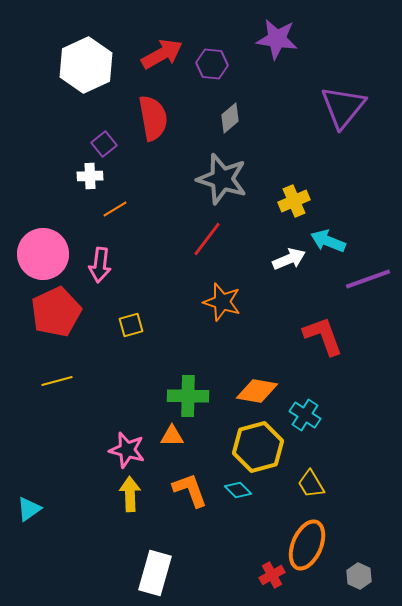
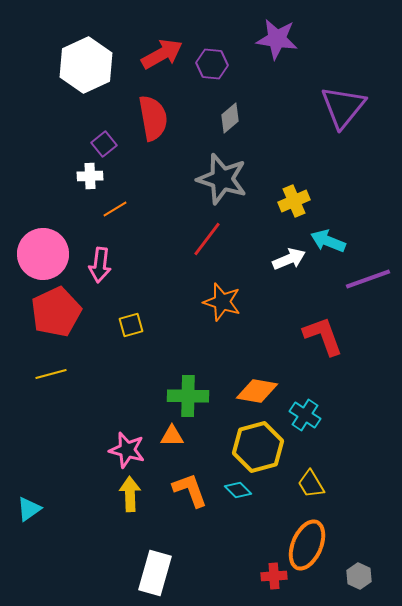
yellow line: moved 6 px left, 7 px up
red cross: moved 2 px right, 1 px down; rotated 25 degrees clockwise
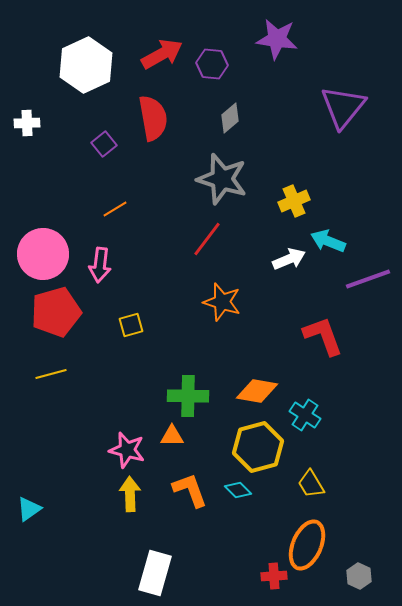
white cross: moved 63 px left, 53 px up
red pentagon: rotated 9 degrees clockwise
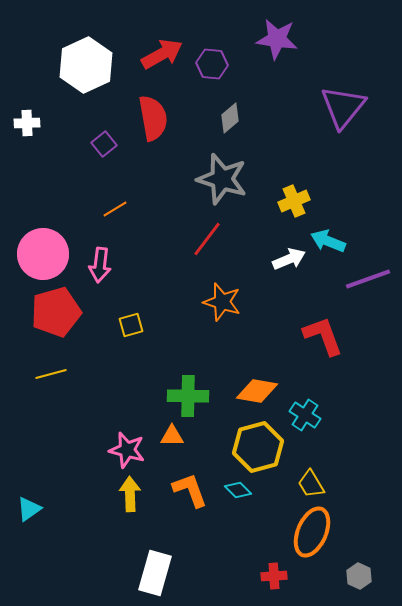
orange ellipse: moved 5 px right, 13 px up
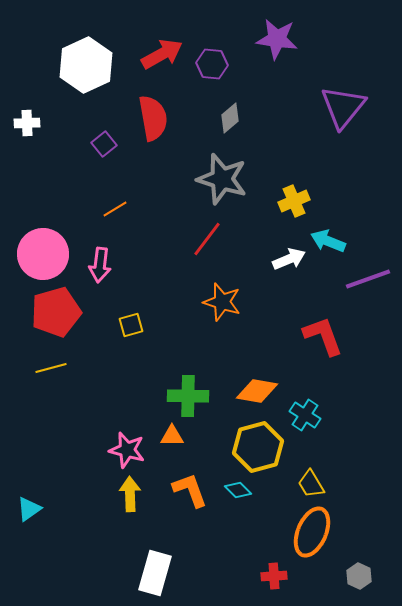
yellow line: moved 6 px up
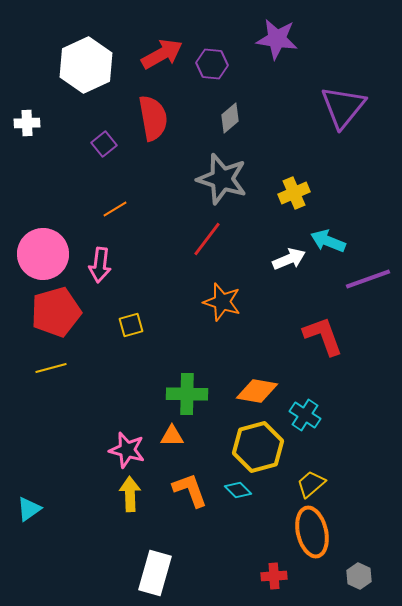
yellow cross: moved 8 px up
green cross: moved 1 px left, 2 px up
yellow trapezoid: rotated 80 degrees clockwise
orange ellipse: rotated 36 degrees counterclockwise
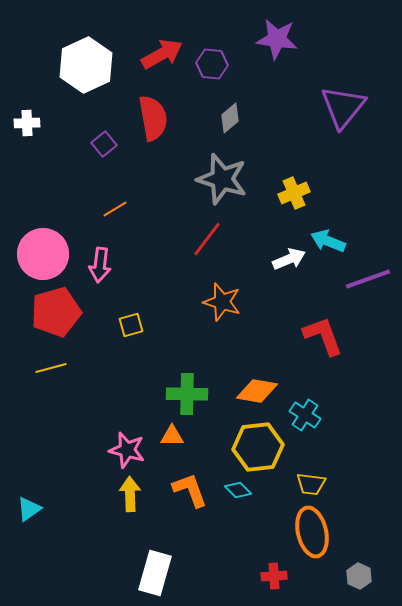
yellow hexagon: rotated 9 degrees clockwise
yellow trapezoid: rotated 132 degrees counterclockwise
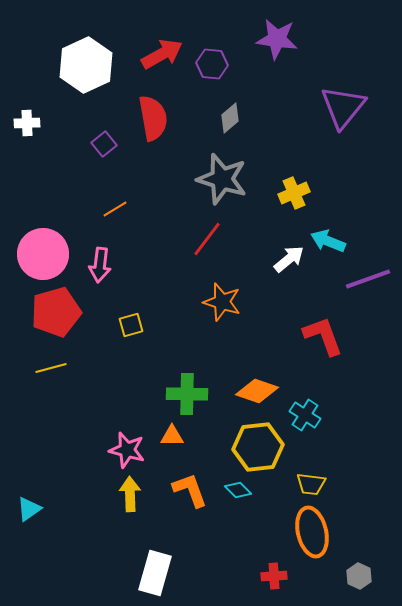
white arrow: rotated 16 degrees counterclockwise
orange diamond: rotated 9 degrees clockwise
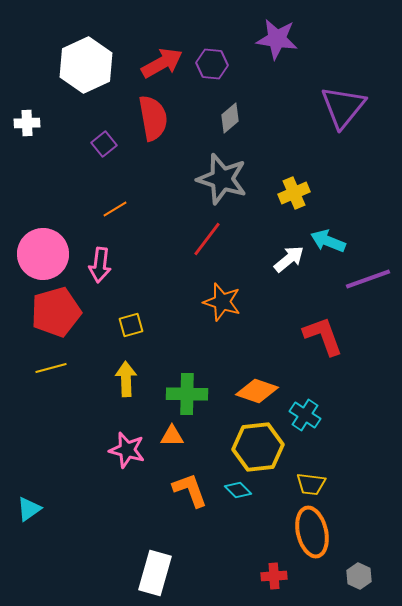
red arrow: moved 9 px down
yellow arrow: moved 4 px left, 115 px up
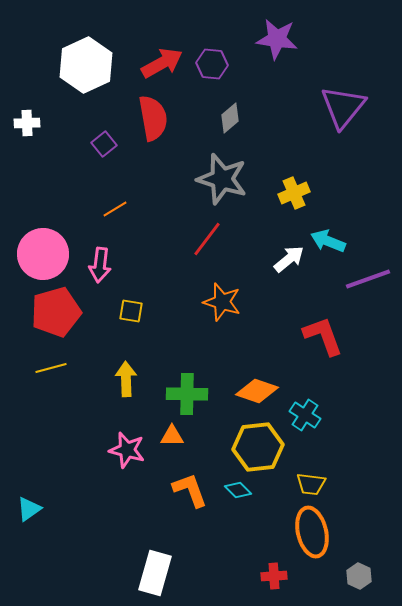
yellow square: moved 14 px up; rotated 25 degrees clockwise
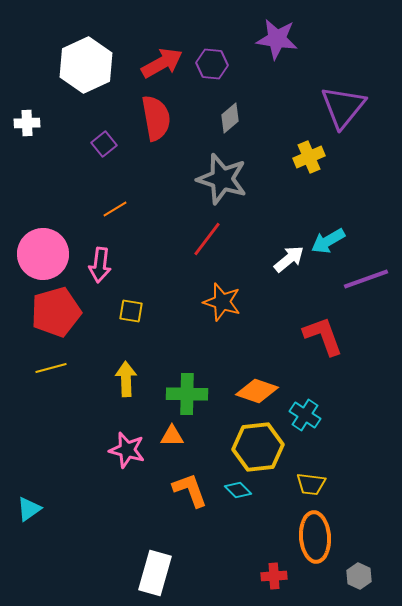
red semicircle: moved 3 px right
yellow cross: moved 15 px right, 36 px up
cyan arrow: rotated 52 degrees counterclockwise
purple line: moved 2 px left
orange ellipse: moved 3 px right, 5 px down; rotated 9 degrees clockwise
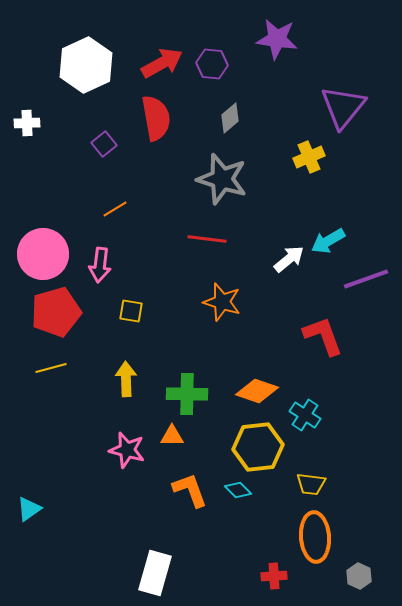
red line: rotated 60 degrees clockwise
